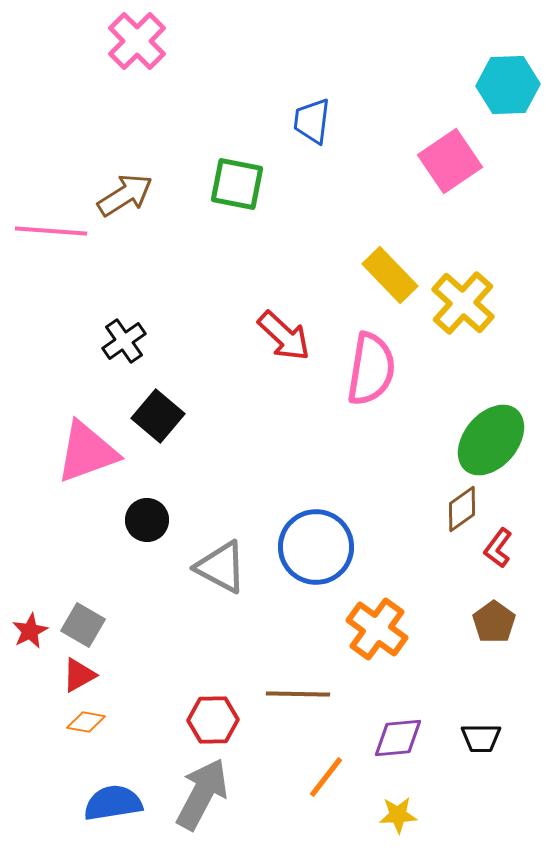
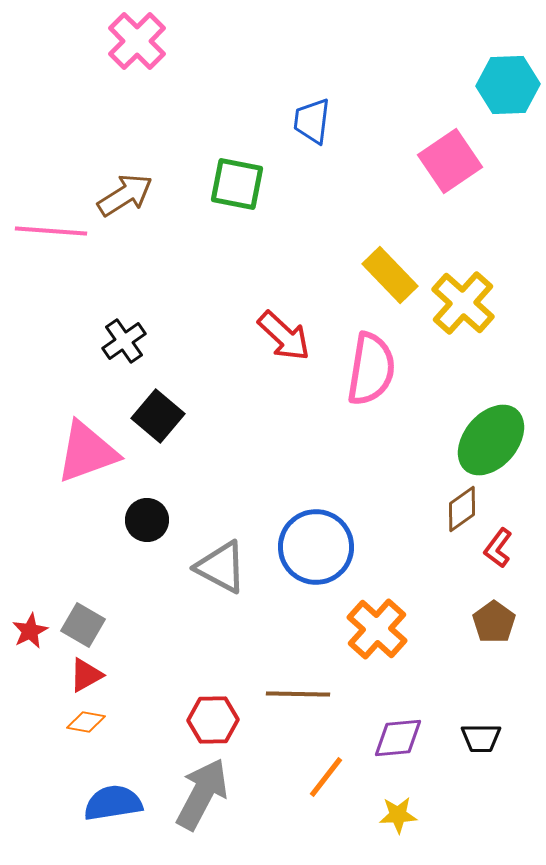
orange cross: rotated 6 degrees clockwise
red triangle: moved 7 px right
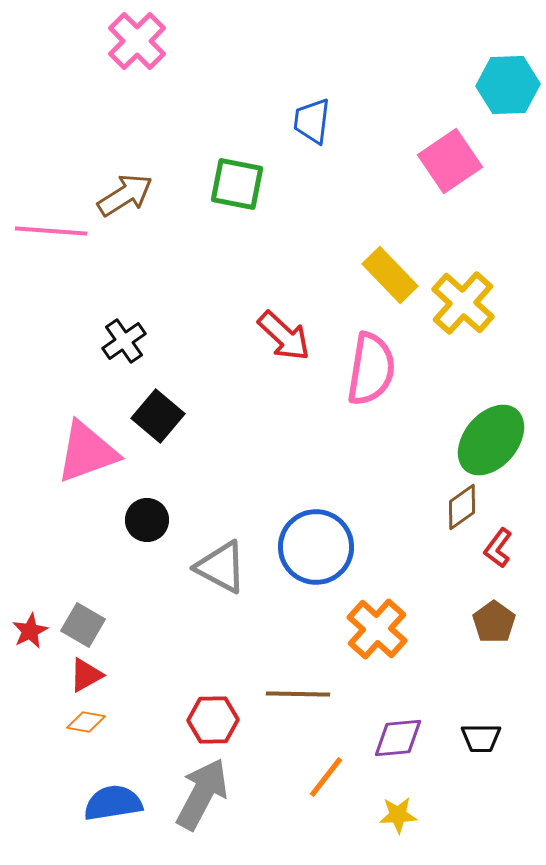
brown diamond: moved 2 px up
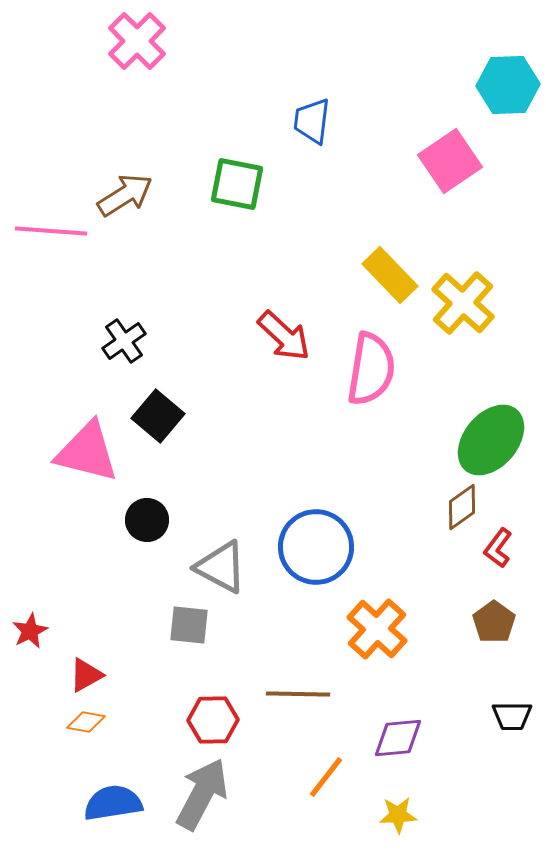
pink triangle: rotated 34 degrees clockwise
gray square: moved 106 px right; rotated 24 degrees counterclockwise
black trapezoid: moved 31 px right, 22 px up
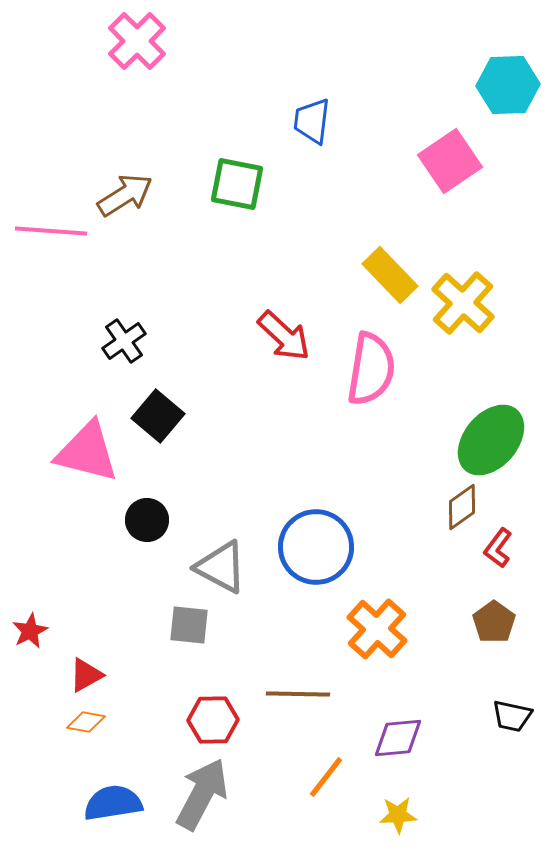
black trapezoid: rotated 12 degrees clockwise
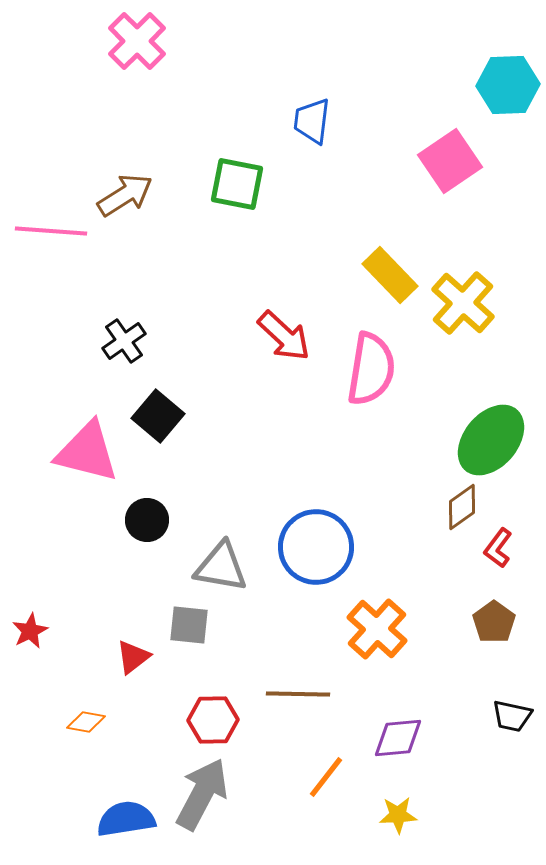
gray triangle: rotated 18 degrees counterclockwise
red triangle: moved 47 px right, 18 px up; rotated 9 degrees counterclockwise
blue semicircle: moved 13 px right, 16 px down
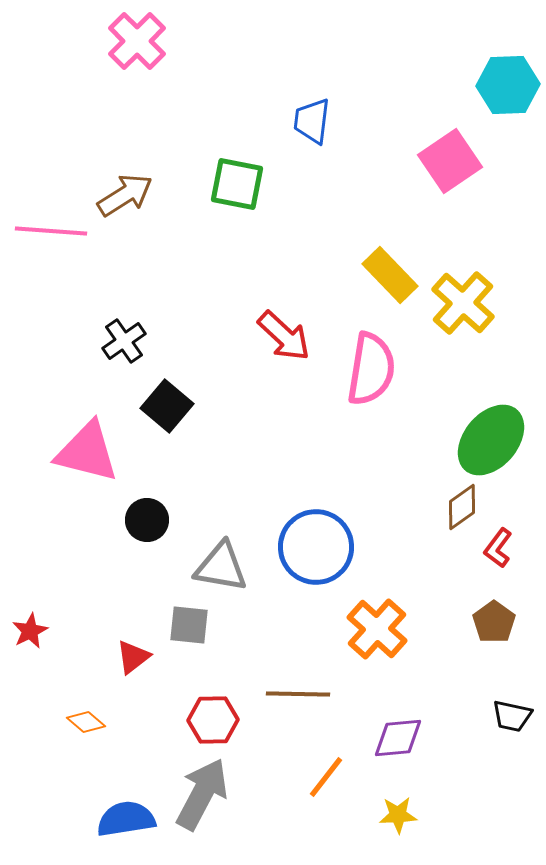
black square: moved 9 px right, 10 px up
orange diamond: rotated 30 degrees clockwise
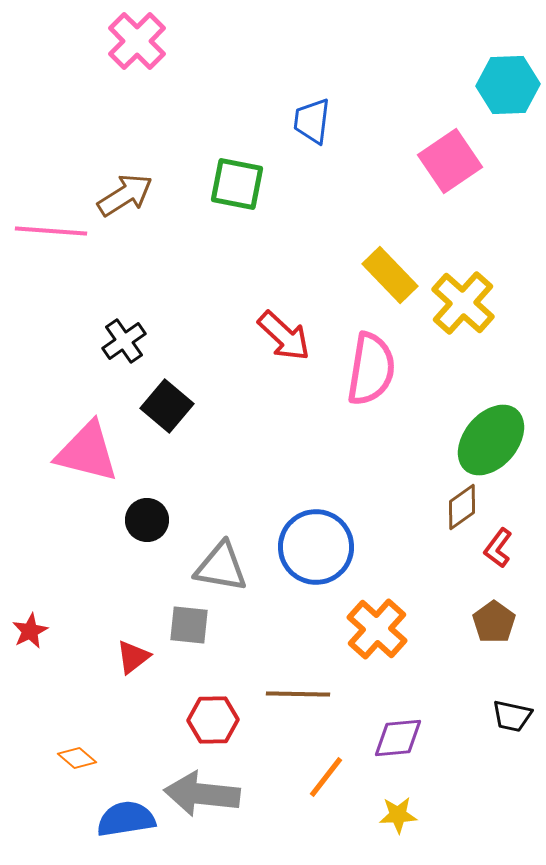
orange diamond: moved 9 px left, 36 px down
gray arrow: rotated 112 degrees counterclockwise
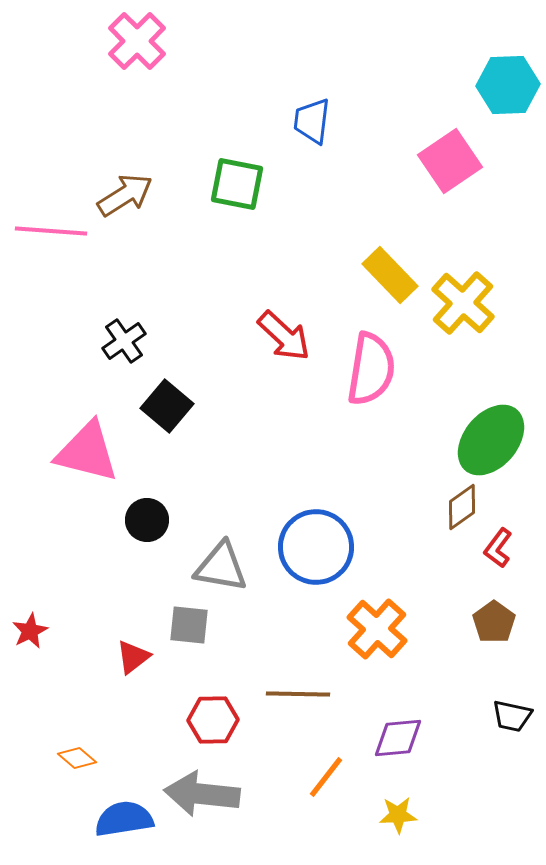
blue semicircle: moved 2 px left
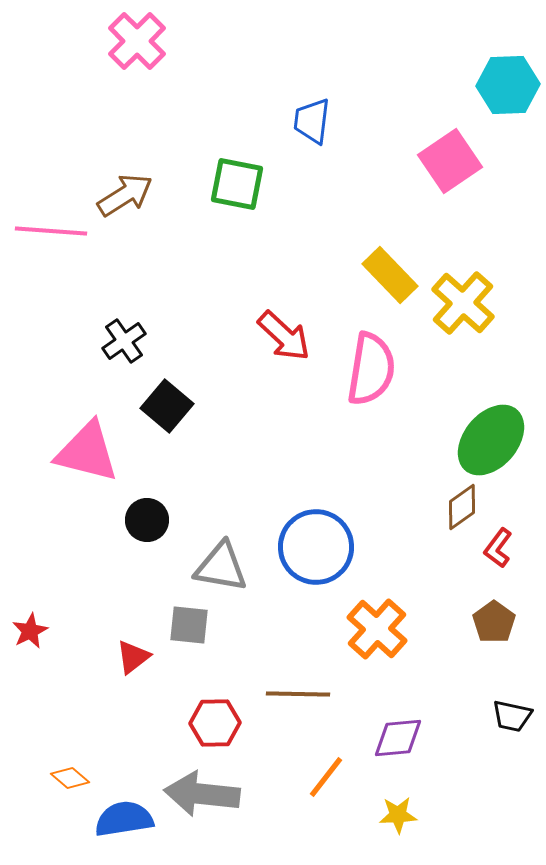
red hexagon: moved 2 px right, 3 px down
orange diamond: moved 7 px left, 20 px down
